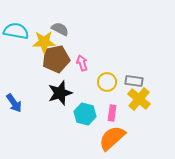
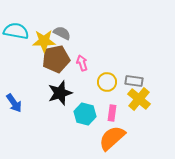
gray semicircle: moved 2 px right, 4 px down
yellow star: moved 1 px up
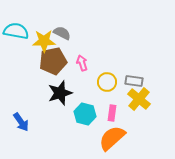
brown pentagon: moved 3 px left, 2 px down
blue arrow: moved 7 px right, 19 px down
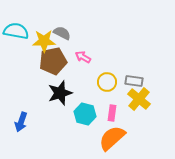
pink arrow: moved 1 px right, 6 px up; rotated 42 degrees counterclockwise
blue arrow: rotated 54 degrees clockwise
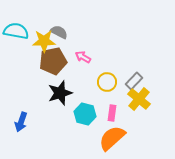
gray semicircle: moved 3 px left, 1 px up
gray rectangle: rotated 54 degrees counterclockwise
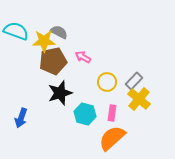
cyan semicircle: rotated 10 degrees clockwise
blue arrow: moved 4 px up
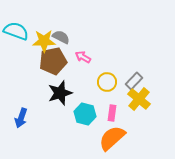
gray semicircle: moved 2 px right, 5 px down
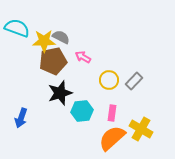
cyan semicircle: moved 1 px right, 3 px up
yellow circle: moved 2 px right, 2 px up
yellow cross: moved 2 px right, 30 px down; rotated 10 degrees counterclockwise
cyan hexagon: moved 3 px left, 3 px up; rotated 20 degrees counterclockwise
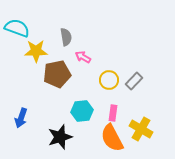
gray semicircle: moved 5 px right; rotated 54 degrees clockwise
yellow star: moved 8 px left, 10 px down
brown pentagon: moved 4 px right, 13 px down
black star: moved 44 px down
pink rectangle: moved 1 px right
orange semicircle: rotated 76 degrees counterclockwise
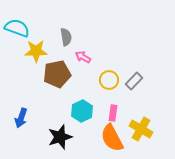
cyan hexagon: rotated 20 degrees counterclockwise
